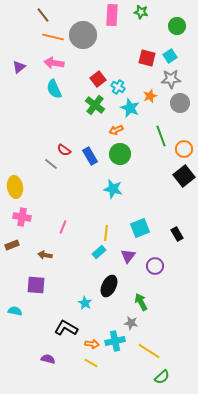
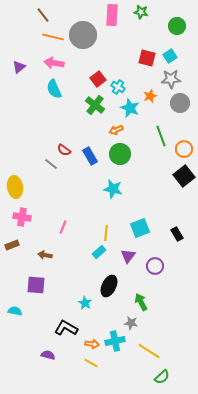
purple semicircle at (48, 359): moved 4 px up
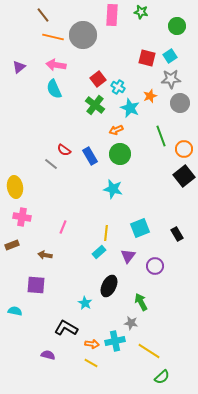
pink arrow at (54, 63): moved 2 px right, 2 px down
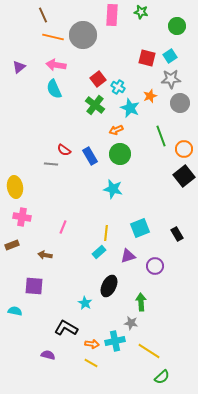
brown line at (43, 15): rotated 14 degrees clockwise
gray line at (51, 164): rotated 32 degrees counterclockwise
purple triangle at (128, 256): rotated 35 degrees clockwise
purple square at (36, 285): moved 2 px left, 1 px down
green arrow at (141, 302): rotated 24 degrees clockwise
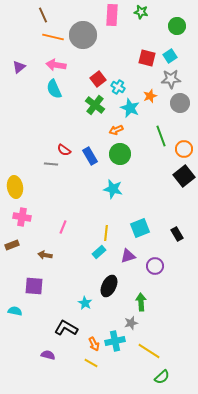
gray star at (131, 323): rotated 24 degrees counterclockwise
orange arrow at (92, 344): moved 2 px right; rotated 56 degrees clockwise
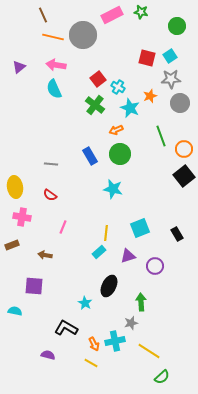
pink rectangle at (112, 15): rotated 60 degrees clockwise
red semicircle at (64, 150): moved 14 px left, 45 px down
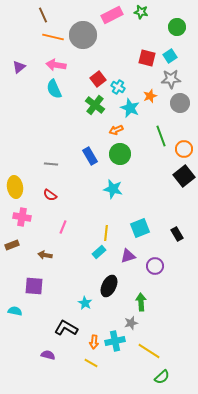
green circle at (177, 26): moved 1 px down
orange arrow at (94, 344): moved 2 px up; rotated 32 degrees clockwise
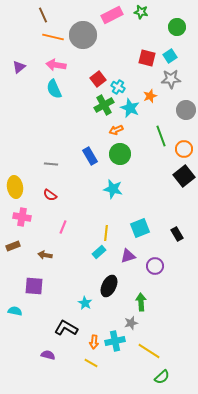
gray circle at (180, 103): moved 6 px right, 7 px down
green cross at (95, 105): moved 9 px right; rotated 24 degrees clockwise
brown rectangle at (12, 245): moved 1 px right, 1 px down
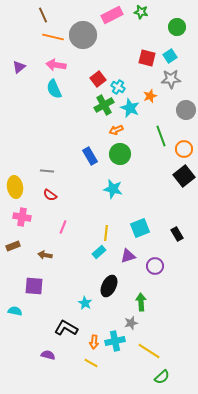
gray line at (51, 164): moved 4 px left, 7 px down
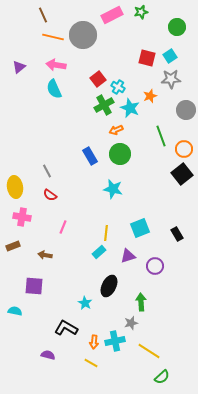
green star at (141, 12): rotated 24 degrees counterclockwise
gray line at (47, 171): rotated 56 degrees clockwise
black square at (184, 176): moved 2 px left, 2 px up
